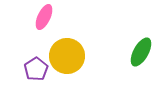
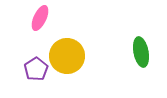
pink ellipse: moved 4 px left, 1 px down
green ellipse: rotated 40 degrees counterclockwise
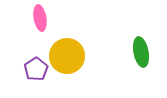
pink ellipse: rotated 35 degrees counterclockwise
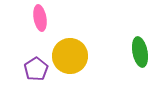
green ellipse: moved 1 px left
yellow circle: moved 3 px right
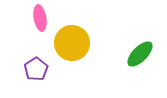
green ellipse: moved 2 px down; rotated 56 degrees clockwise
yellow circle: moved 2 px right, 13 px up
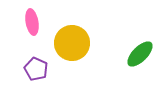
pink ellipse: moved 8 px left, 4 px down
purple pentagon: rotated 15 degrees counterclockwise
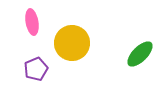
purple pentagon: rotated 25 degrees clockwise
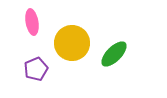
green ellipse: moved 26 px left
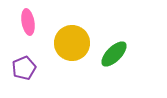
pink ellipse: moved 4 px left
purple pentagon: moved 12 px left, 1 px up
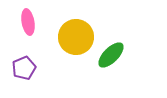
yellow circle: moved 4 px right, 6 px up
green ellipse: moved 3 px left, 1 px down
